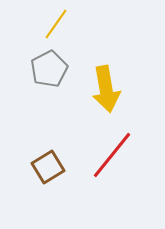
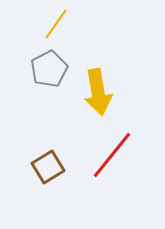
yellow arrow: moved 8 px left, 3 px down
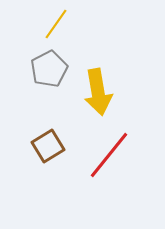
red line: moved 3 px left
brown square: moved 21 px up
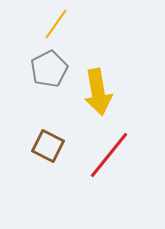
brown square: rotated 32 degrees counterclockwise
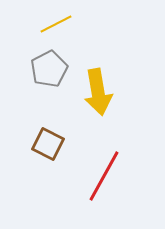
yellow line: rotated 28 degrees clockwise
brown square: moved 2 px up
red line: moved 5 px left, 21 px down; rotated 10 degrees counterclockwise
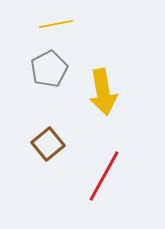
yellow line: rotated 16 degrees clockwise
yellow arrow: moved 5 px right
brown square: rotated 24 degrees clockwise
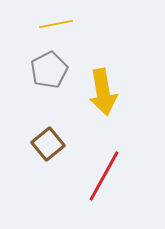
gray pentagon: moved 1 px down
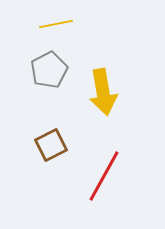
brown square: moved 3 px right, 1 px down; rotated 12 degrees clockwise
